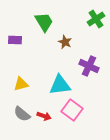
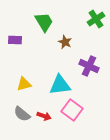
yellow triangle: moved 3 px right
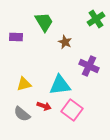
purple rectangle: moved 1 px right, 3 px up
red arrow: moved 10 px up
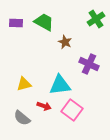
green trapezoid: rotated 30 degrees counterclockwise
purple rectangle: moved 14 px up
purple cross: moved 2 px up
gray semicircle: moved 4 px down
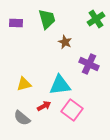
green trapezoid: moved 3 px right, 3 px up; rotated 45 degrees clockwise
red arrow: rotated 48 degrees counterclockwise
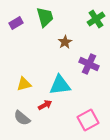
green trapezoid: moved 2 px left, 2 px up
purple rectangle: rotated 32 degrees counterclockwise
brown star: rotated 16 degrees clockwise
red arrow: moved 1 px right, 1 px up
pink square: moved 16 px right, 10 px down; rotated 25 degrees clockwise
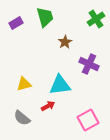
red arrow: moved 3 px right, 1 px down
